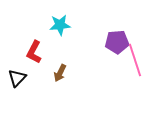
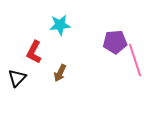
purple pentagon: moved 2 px left
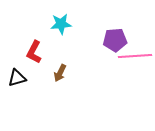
cyan star: moved 1 px right, 1 px up
purple pentagon: moved 2 px up
pink line: moved 4 px up; rotated 76 degrees counterclockwise
black triangle: rotated 30 degrees clockwise
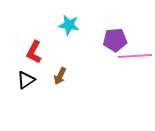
cyan star: moved 8 px right, 1 px down; rotated 15 degrees clockwise
brown arrow: moved 3 px down
black triangle: moved 9 px right, 2 px down; rotated 18 degrees counterclockwise
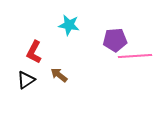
brown arrow: moved 1 px left, 1 px up; rotated 102 degrees clockwise
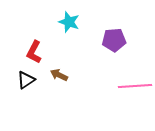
cyan star: moved 3 px up; rotated 10 degrees clockwise
purple pentagon: moved 1 px left
pink line: moved 30 px down
brown arrow: rotated 12 degrees counterclockwise
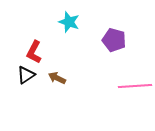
purple pentagon: rotated 20 degrees clockwise
brown arrow: moved 2 px left, 3 px down
black triangle: moved 5 px up
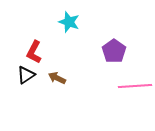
purple pentagon: moved 11 px down; rotated 20 degrees clockwise
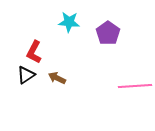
cyan star: rotated 15 degrees counterclockwise
purple pentagon: moved 6 px left, 18 px up
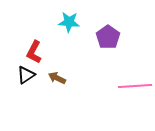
purple pentagon: moved 4 px down
